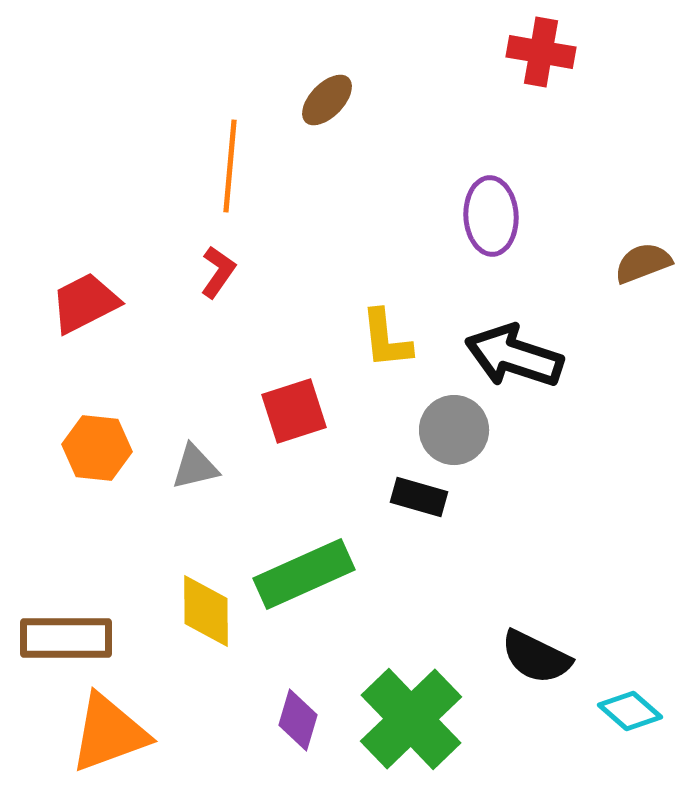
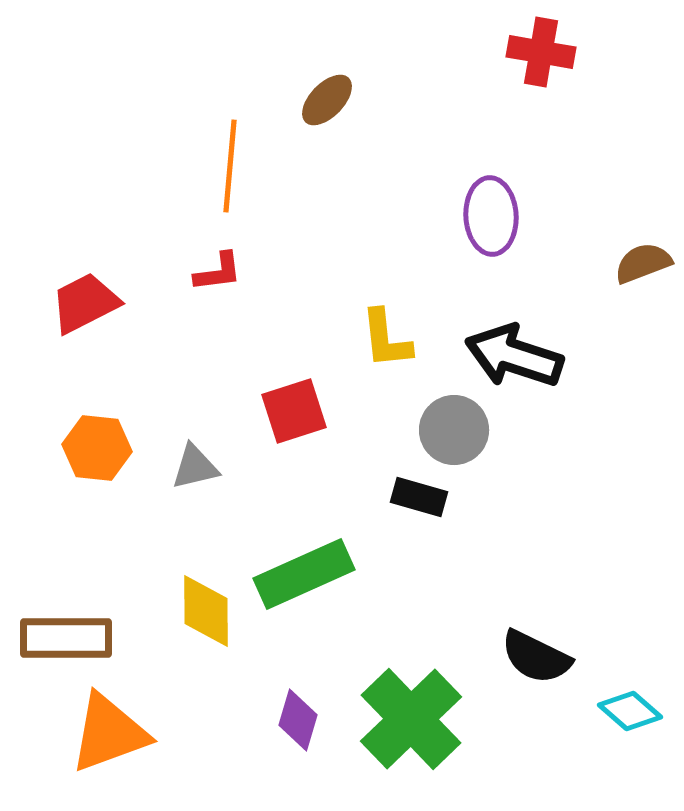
red L-shape: rotated 48 degrees clockwise
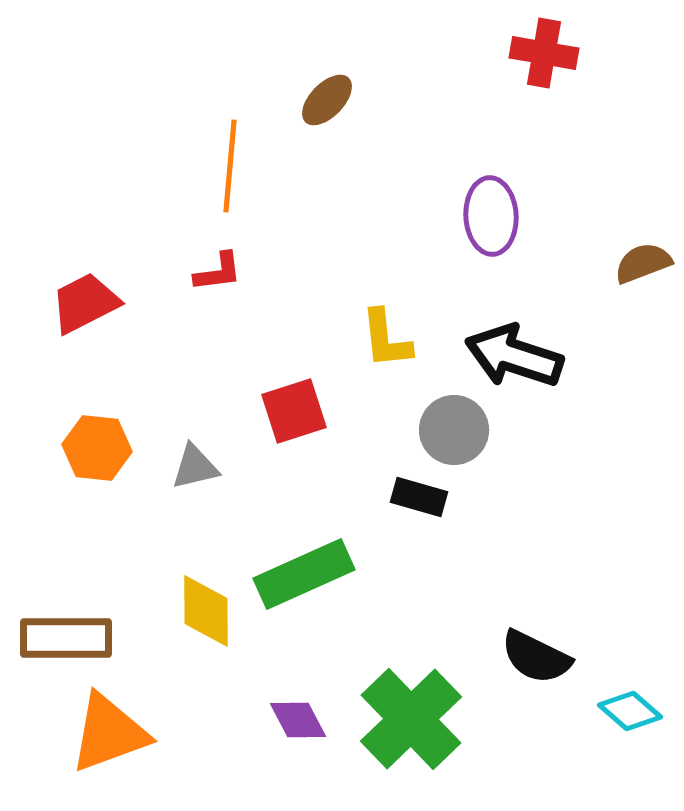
red cross: moved 3 px right, 1 px down
purple diamond: rotated 44 degrees counterclockwise
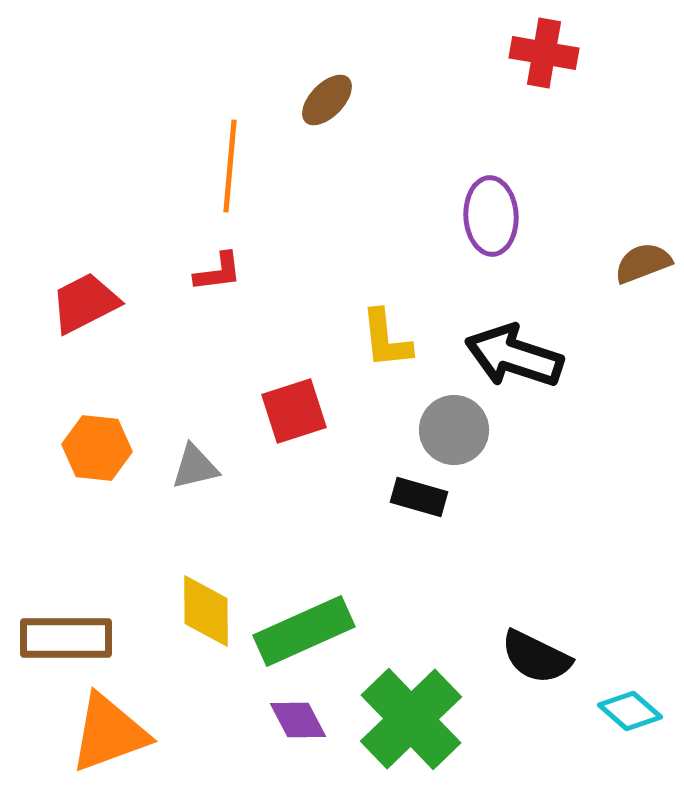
green rectangle: moved 57 px down
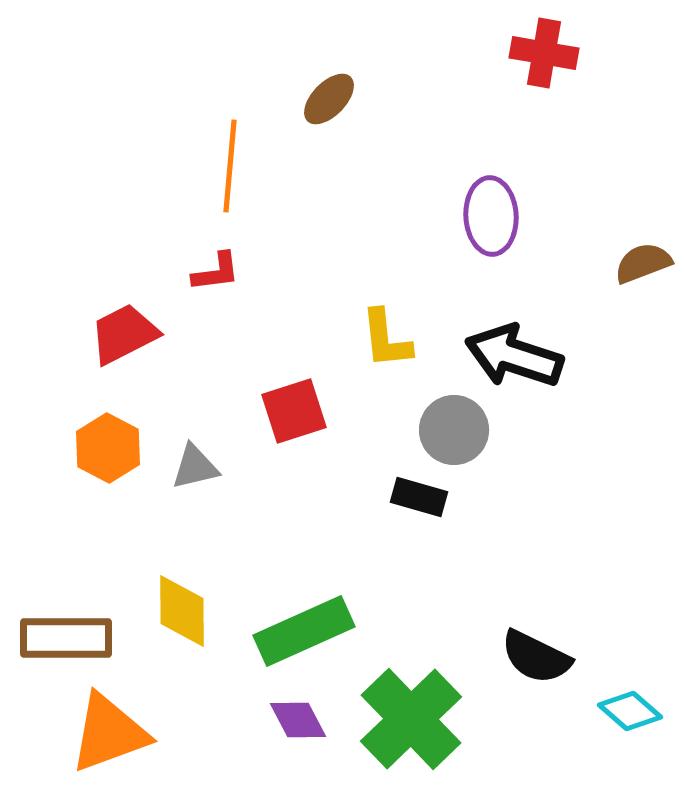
brown ellipse: moved 2 px right, 1 px up
red L-shape: moved 2 px left
red trapezoid: moved 39 px right, 31 px down
orange hexagon: moved 11 px right; rotated 22 degrees clockwise
yellow diamond: moved 24 px left
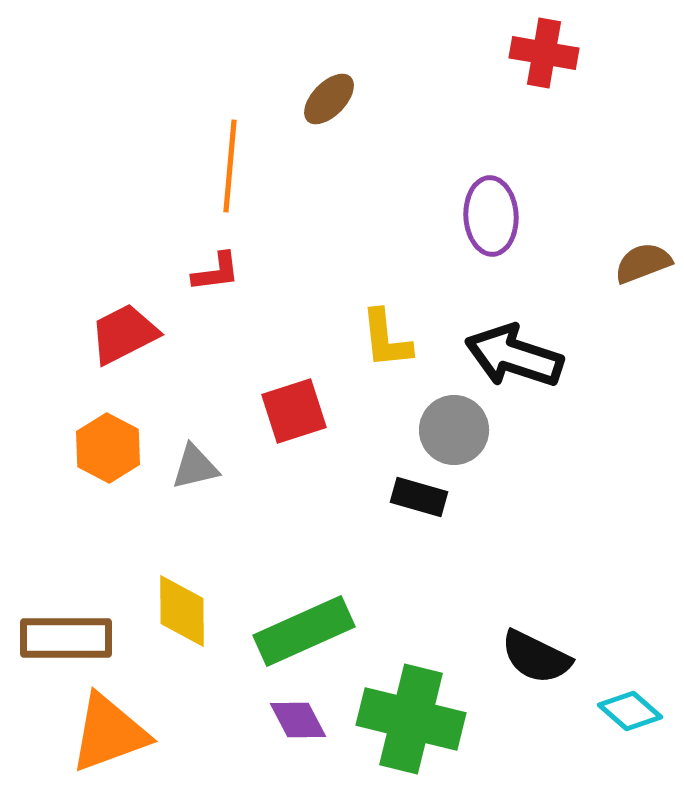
green cross: rotated 32 degrees counterclockwise
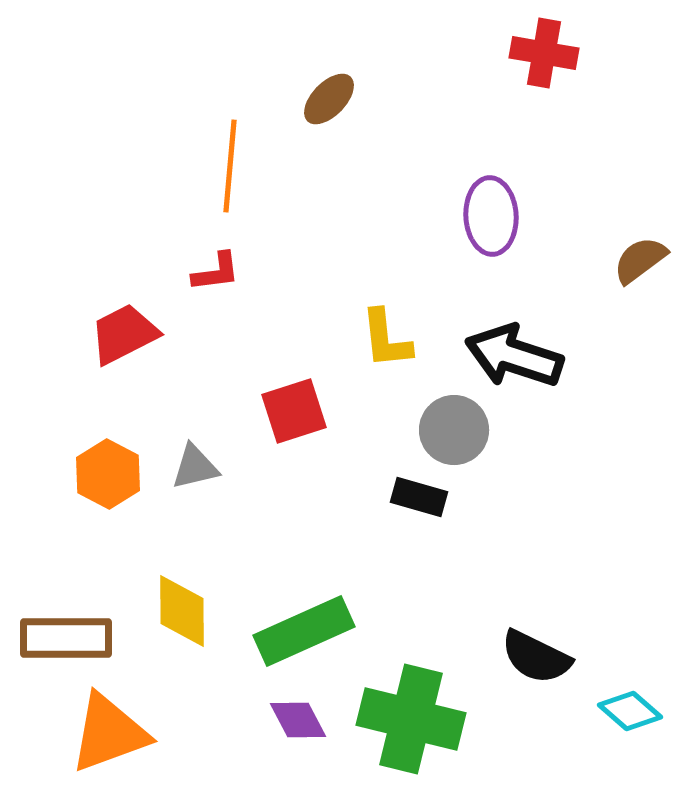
brown semicircle: moved 3 px left, 3 px up; rotated 16 degrees counterclockwise
orange hexagon: moved 26 px down
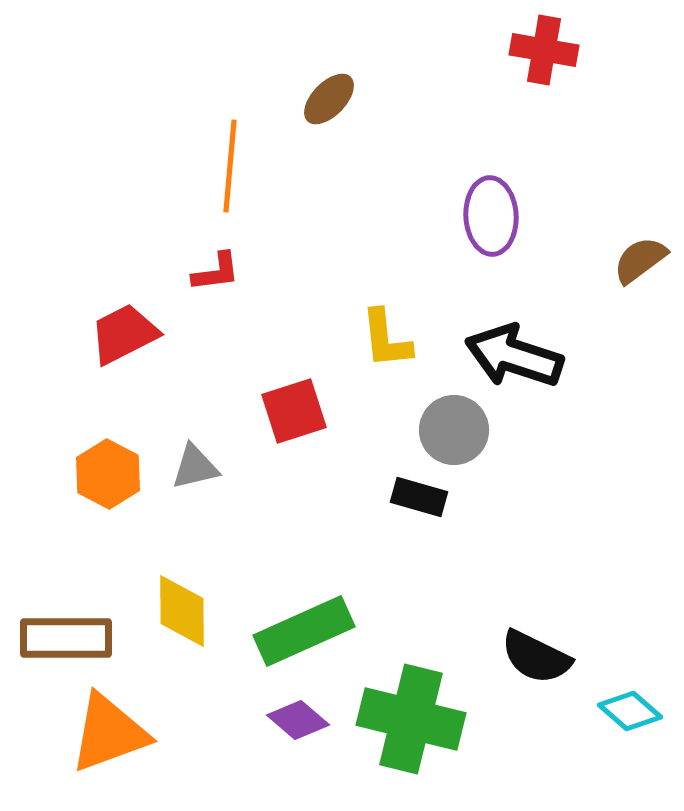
red cross: moved 3 px up
purple diamond: rotated 22 degrees counterclockwise
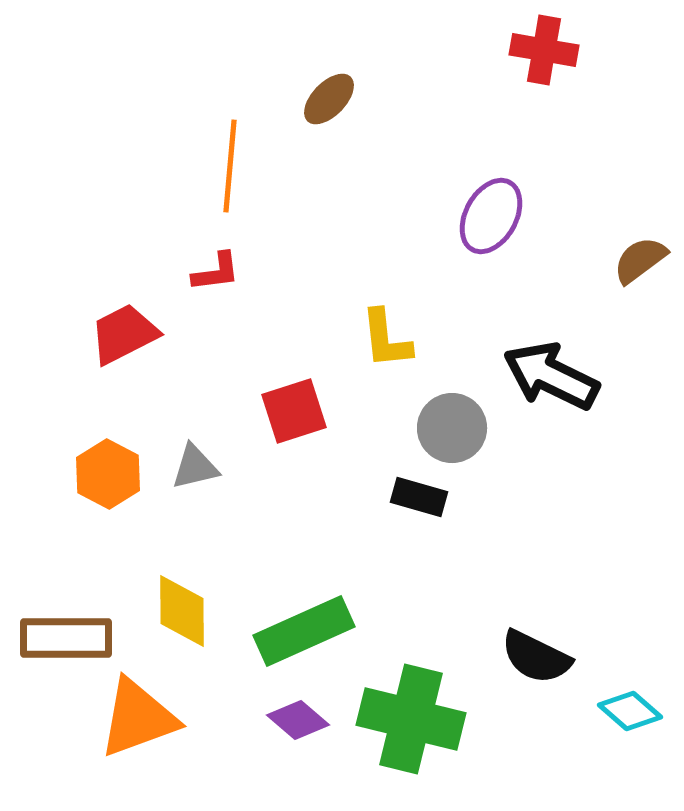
purple ellipse: rotated 32 degrees clockwise
black arrow: moved 37 px right, 20 px down; rotated 8 degrees clockwise
gray circle: moved 2 px left, 2 px up
orange triangle: moved 29 px right, 15 px up
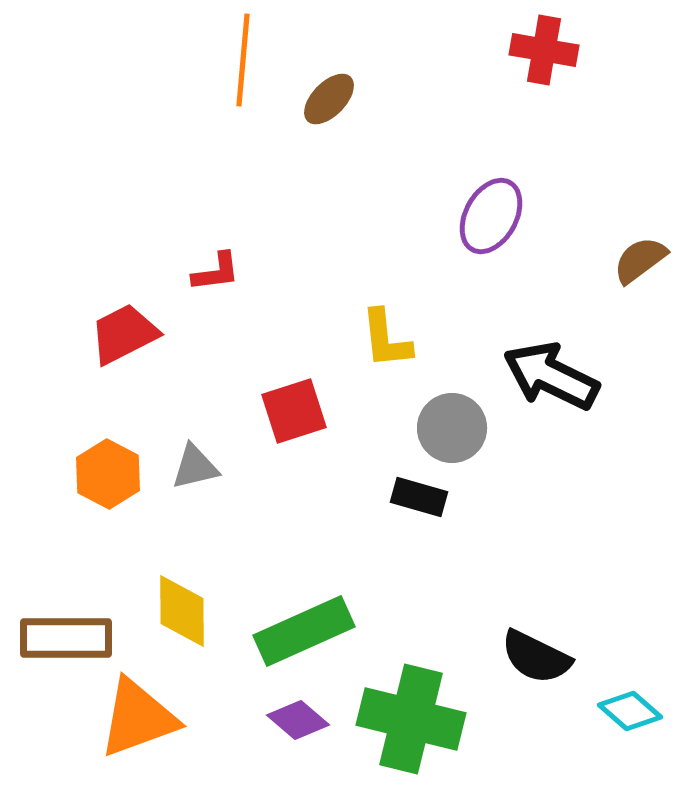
orange line: moved 13 px right, 106 px up
